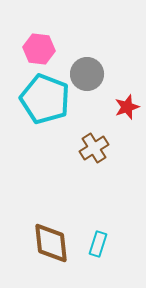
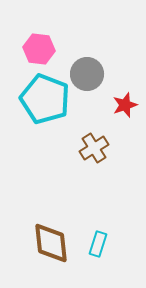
red star: moved 2 px left, 2 px up
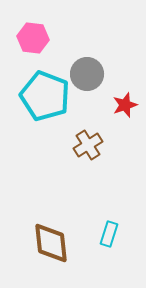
pink hexagon: moved 6 px left, 11 px up
cyan pentagon: moved 3 px up
brown cross: moved 6 px left, 3 px up
cyan rectangle: moved 11 px right, 10 px up
